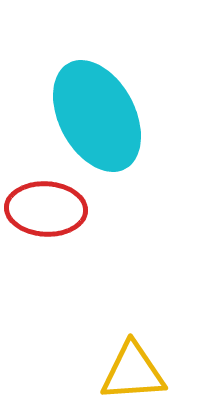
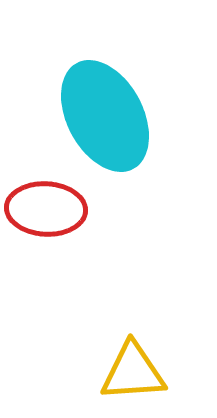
cyan ellipse: moved 8 px right
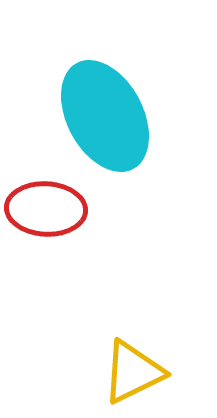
yellow triangle: rotated 22 degrees counterclockwise
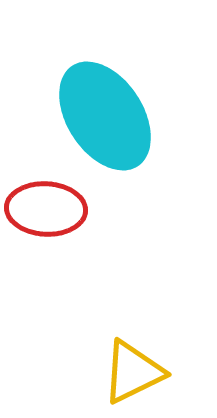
cyan ellipse: rotated 5 degrees counterclockwise
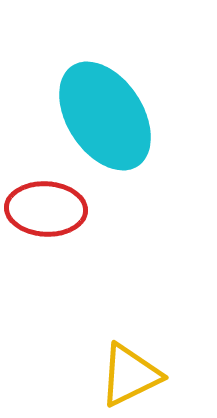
yellow triangle: moved 3 px left, 3 px down
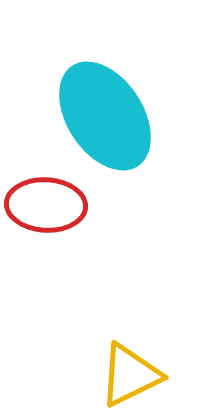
red ellipse: moved 4 px up
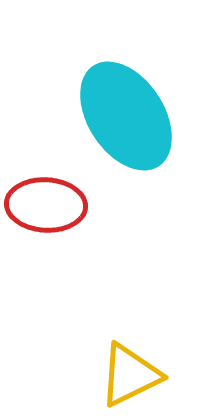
cyan ellipse: moved 21 px right
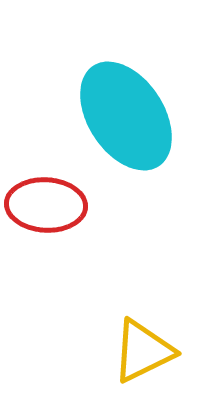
yellow triangle: moved 13 px right, 24 px up
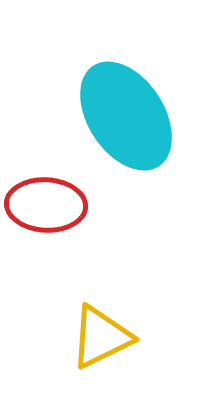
yellow triangle: moved 42 px left, 14 px up
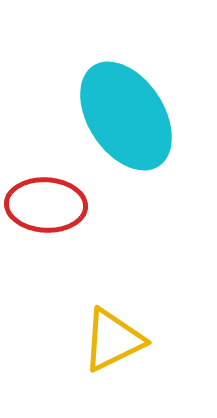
yellow triangle: moved 12 px right, 3 px down
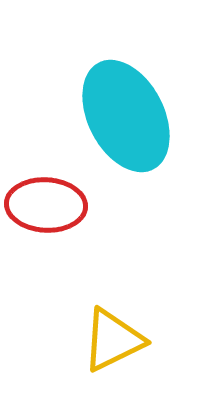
cyan ellipse: rotated 6 degrees clockwise
